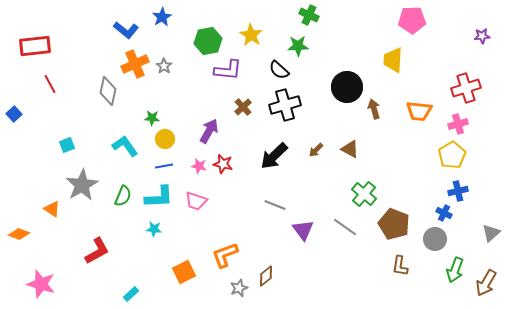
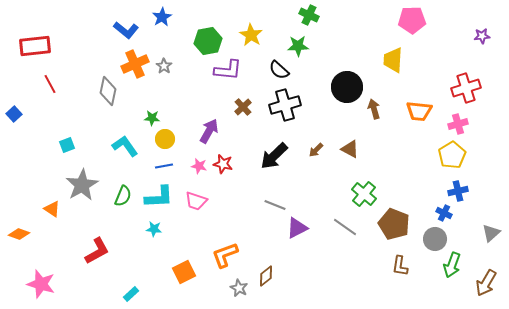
purple triangle at (303, 230): moved 6 px left, 2 px up; rotated 40 degrees clockwise
green arrow at (455, 270): moved 3 px left, 5 px up
gray star at (239, 288): rotated 24 degrees counterclockwise
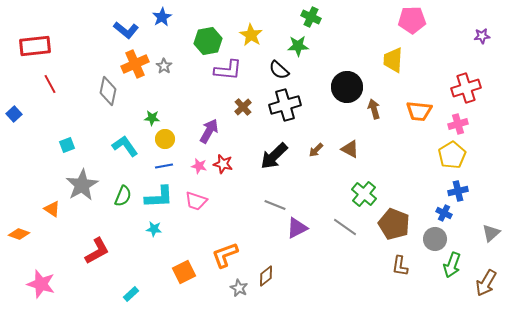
green cross at (309, 15): moved 2 px right, 2 px down
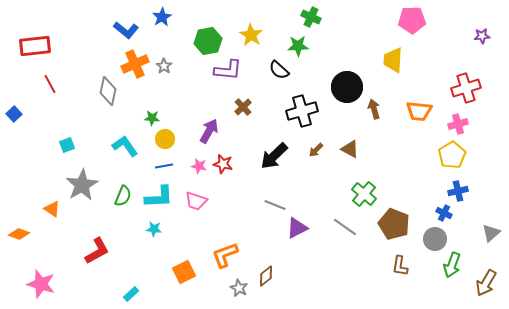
black cross at (285, 105): moved 17 px right, 6 px down
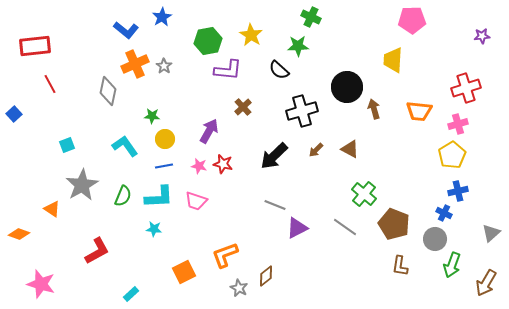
green star at (152, 118): moved 2 px up
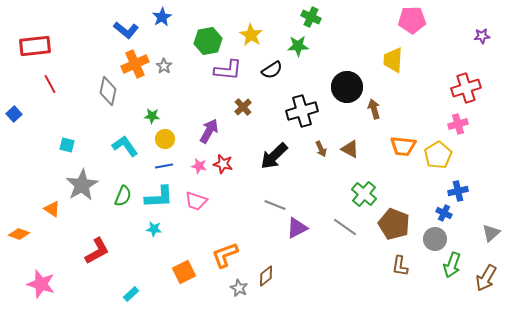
black semicircle at (279, 70): moved 7 px left; rotated 75 degrees counterclockwise
orange trapezoid at (419, 111): moved 16 px left, 35 px down
cyan square at (67, 145): rotated 35 degrees clockwise
brown arrow at (316, 150): moved 5 px right, 1 px up; rotated 70 degrees counterclockwise
yellow pentagon at (452, 155): moved 14 px left
brown arrow at (486, 283): moved 5 px up
